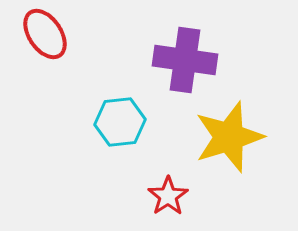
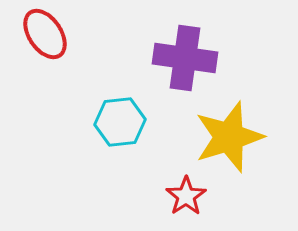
purple cross: moved 2 px up
red star: moved 18 px right
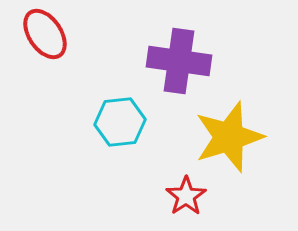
purple cross: moved 6 px left, 3 px down
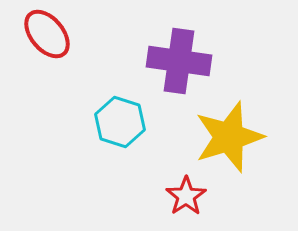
red ellipse: moved 2 px right; rotated 6 degrees counterclockwise
cyan hexagon: rotated 24 degrees clockwise
